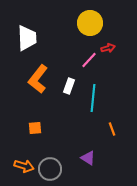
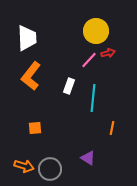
yellow circle: moved 6 px right, 8 px down
red arrow: moved 5 px down
orange L-shape: moved 7 px left, 3 px up
orange line: moved 1 px up; rotated 32 degrees clockwise
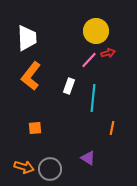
orange arrow: moved 1 px down
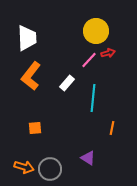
white rectangle: moved 2 px left, 3 px up; rotated 21 degrees clockwise
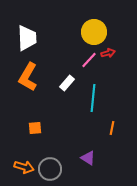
yellow circle: moved 2 px left, 1 px down
orange L-shape: moved 3 px left, 1 px down; rotated 8 degrees counterclockwise
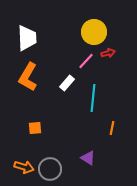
pink line: moved 3 px left, 1 px down
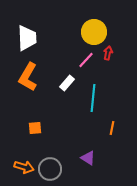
red arrow: rotated 64 degrees counterclockwise
pink line: moved 1 px up
